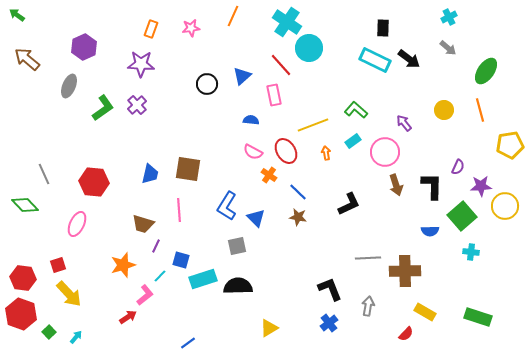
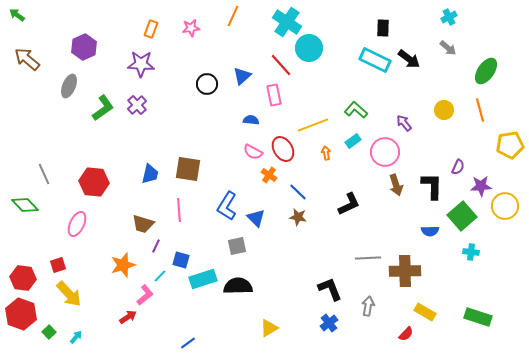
red ellipse at (286, 151): moved 3 px left, 2 px up
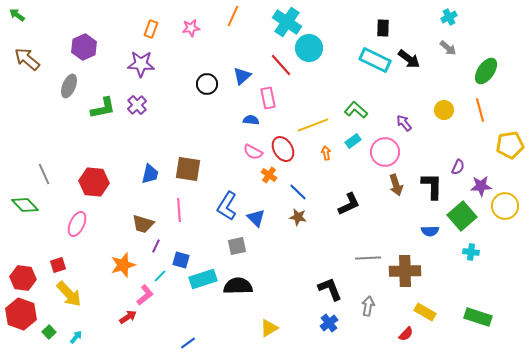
pink rectangle at (274, 95): moved 6 px left, 3 px down
green L-shape at (103, 108): rotated 24 degrees clockwise
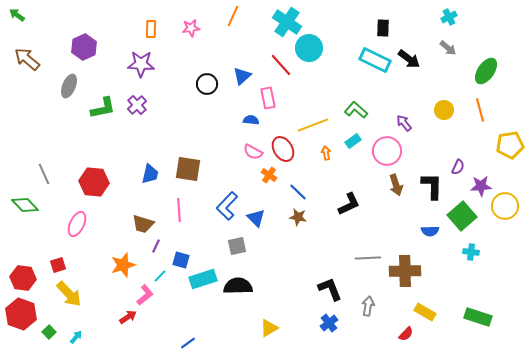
orange rectangle at (151, 29): rotated 18 degrees counterclockwise
pink circle at (385, 152): moved 2 px right, 1 px up
blue L-shape at (227, 206): rotated 12 degrees clockwise
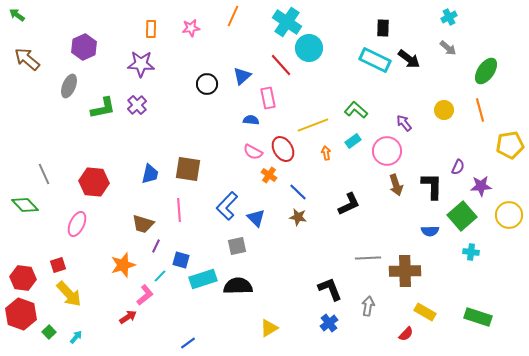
yellow circle at (505, 206): moved 4 px right, 9 px down
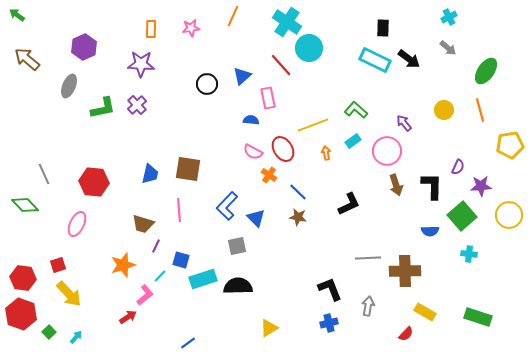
cyan cross at (471, 252): moved 2 px left, 2 px down
blue cross at (329, 323): rotated 24 degrees clockwise
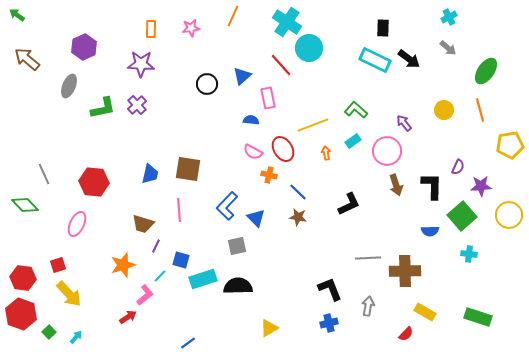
orange cross at (269, 175): rotated 21 degrees counterclockwise
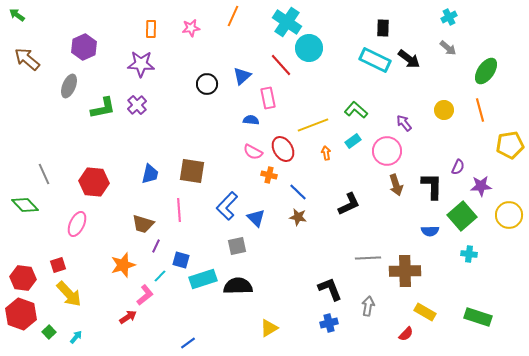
brown square at (188, 169): moved 4 px right, 2 px down
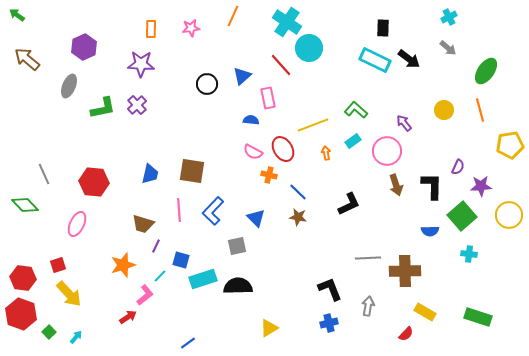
blue L-shape at (227, 206): moved 14 px left, 5 px down
